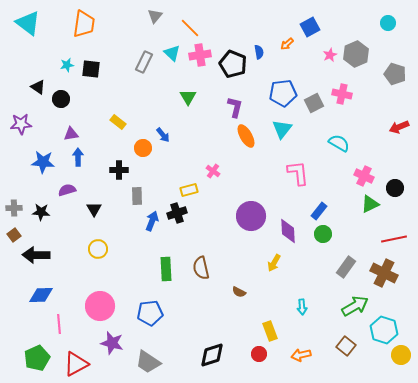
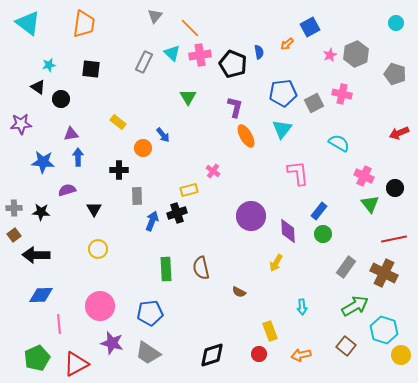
cyan circle at (388, 23): moved 8 px right
cyan star at (67, 65): moved 18 px left
red arrow at (399, 127): moved 6 px down
green triangle at (370, 204): rotated 42 degrees counterclockwise
yellow arrow at (274, 263): moved 2 px right
gray trapezoid at (148, 362): moved 9 px up
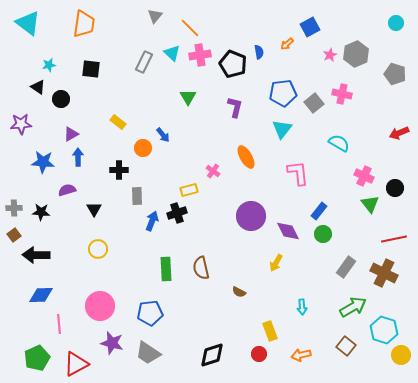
gray square at (314, 103): rotated 12 degrees counterclockwise
purple triangle at (71, 134): rotated 21 degrees counterclockwise
orange ellipse at (246, 136): moved 21 px down
purple diamond at (288, 231): rotated 25 degrees counterclockwise
green arrow at (355, 306): moved 2 px left, 1 px down
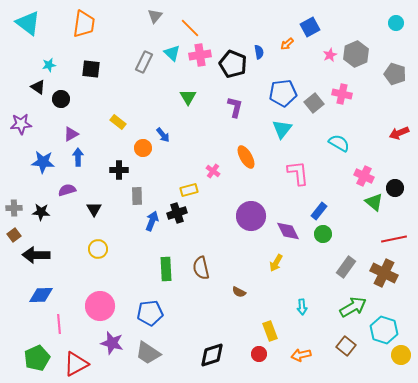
green triangle at (370, 204): moved 4 px right, 2 px up; rotated 12 degrees counterclockwise
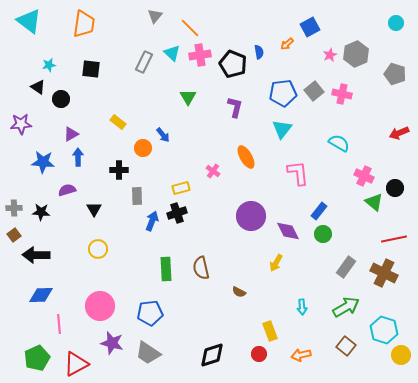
cyan triangle at (28, 23): moved 1 px right, 2 px up
gray square at (314, 103): moved 12 px up
yellow rectangle at (189, 190): moved 8 px left, 2 px up
green arrow at (353, 307): moved 7 px left
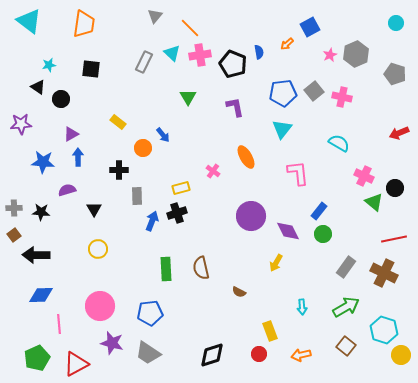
pink cross at (342, 94): moved 3 px down
purple L-shape at (235, 107): rotated 25 degrees counterclockwise
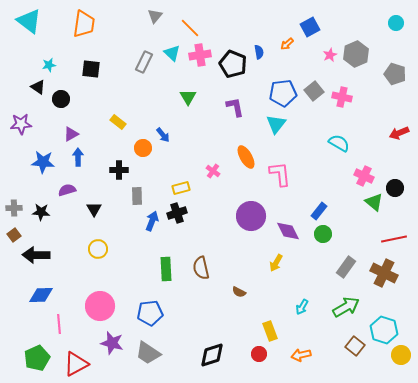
cyan triangle at (282, 129): moved 6 px left, 5 px up
pink L-shape at (298, 173): moved 18 px left, 1 px down
cyan arrow at (302, 307): rotated 35 degrees clockwise
brown square at (346, 346): moved 9 px right
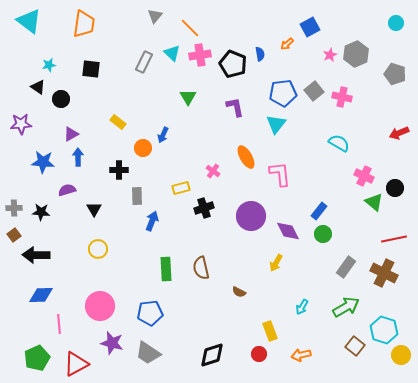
blue semicircle at (259, 52): moved 1 px right, 2 px down
blue arrow at (163, 135): rotated 63 degrees clockwise
black cross at (177, 213): moved 27 px right, 5 px up
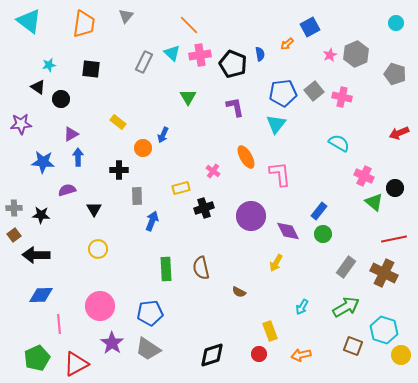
gray triangle at (155, 16): moved 29 px left
orange line at (190, 28): moved 1 px left, 3 px up
black star at (41, 212): moved 3 px down
purple star at (112, 343): rotated 20 degrees clockwise
brown square at (355, 346): moved 2 px left; rotated 18 degrees counterclockwise
gray trapezoid at (148, 353): moved 4 px up
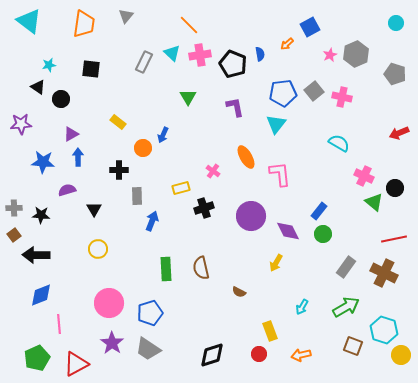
blue diamond at (41, 295): rotated 20 degrees counterclockwise
pink circle at (100, 306): moved 9 px right, 3 px up
blue pentagon at (150, 313): rotated 10 degrees counterclockwise
